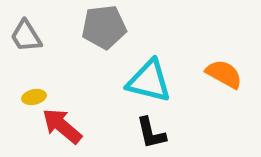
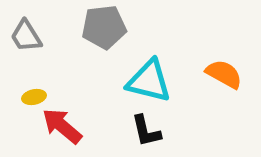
black L-shape: moved 5 px left, 2 px up
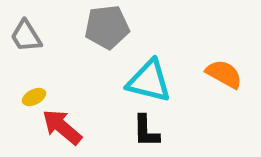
gray pentagon: moved 3 px right
yellow ellipse: rotated 15 degrees counterclockwise
red arrow: moved 1 px down
black L-shape: rotated 12 degrees clockwise
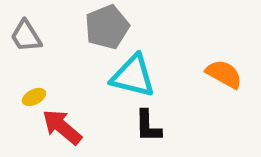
gray pentagon: rotated 15 degrees counterclockwise
cyan triangle: moved 16 px left, 5 px up
black L-shape: moved 2 px right, 5 px up
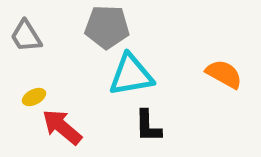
gray pentagon: rotated 24 degrees clockwise
cyan triangle: moved 2 px left, 1 px up; rotated 24 degrees counterclockwise
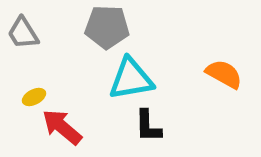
gray trapezoid: moved 3 px left, 3 px up
cyan triangle: moved 4 px down
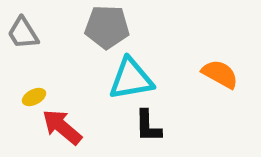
orange semicircle: moved 4 px left
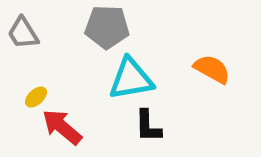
orange semicircle: moved 8 px left, 5 px up
yellow ellipse: moved 2 px right; rotated 15 degrees counterclockwise
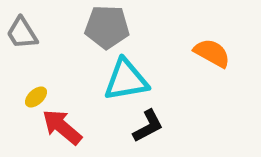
gray trapezoid: moved 1 px left
orange semicircle: moved 16 px up
cyan triangle: moved 5 px left, 1 px down
black L-shape: rotated 117 degrees counterclockwise
